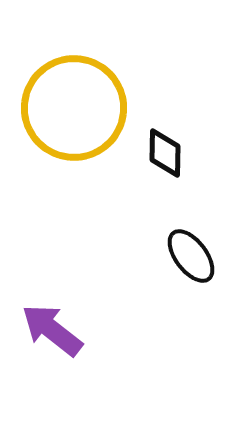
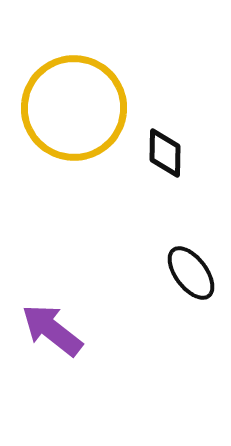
black ellipse: moved 17 px down
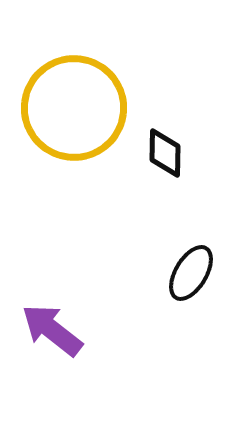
black ellipse: rotated 68 degrees clockwise
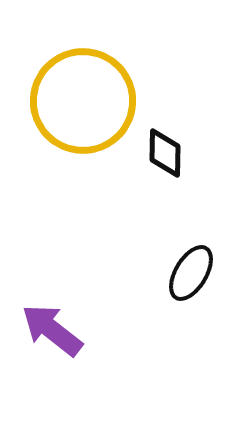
yellow circle: moved 9 px right, 7 px up
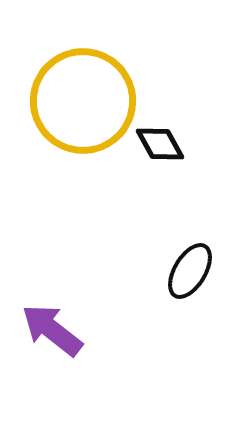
black diamond: moved 5 px left, 9 px up; rotated 30 degrees counterclockwise
black ellipse: moved 1 px left, 2 px up
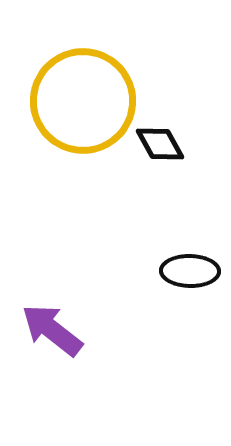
black ellipse: rotated 60 degrees clockwise
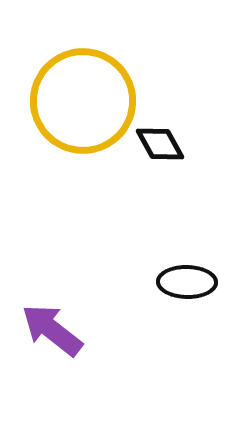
black ellipse: moved 3 px left, 11 px down
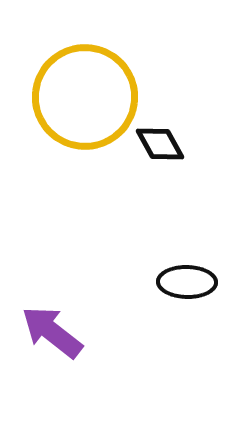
yellow circle: moved 2 px right, 4 px up
purple arrow: moved 2 px down
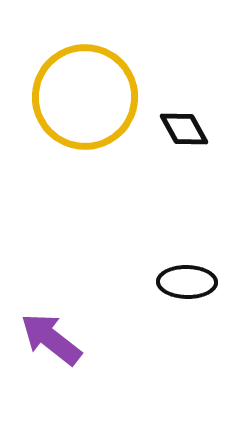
black diamond: moved 24 px right, 15 px up
purple arrow: moved 1 px left, 7 px down
